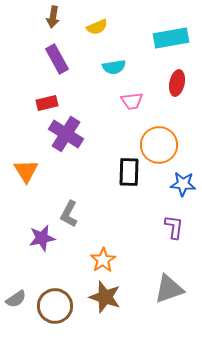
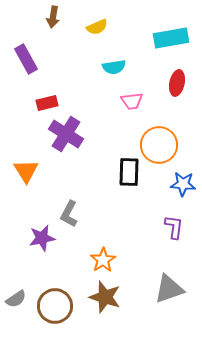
purple rectangle: moved 31 px left
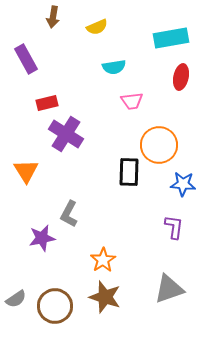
red ellipse: moved 4 px right, 6 px up
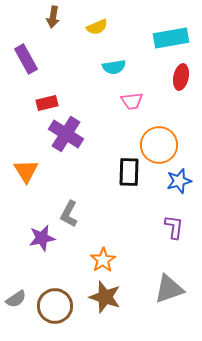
blue star: moved 4 px left, 3 px up; rotated 20 degrees counterclockwise
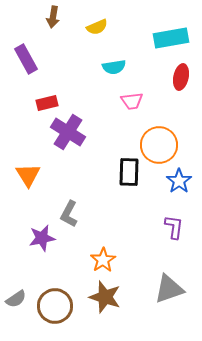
purple cross: moved 2 px right, 2 px up
orange triangle: moved 2 px right, 4 px down
blue star: rotated 20 degrees counterclockwise
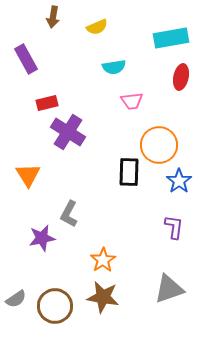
brown star: moved 2 px left; rotated 8 degrees counterclockwise
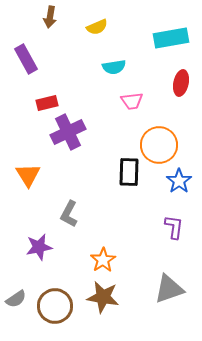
brown arrow: moved 3 px left
red ellipse: moved 6 px down
purple cross: rotated 32 degrees clockwise
purple star: moved 3 px left, 9 px down
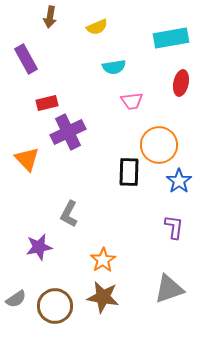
orange triangle: moved 1 px left, 16 px up; rotated 12 degrees counterclockwise
